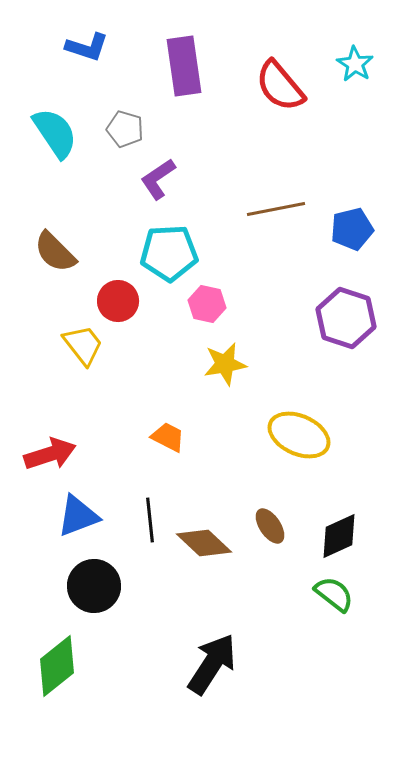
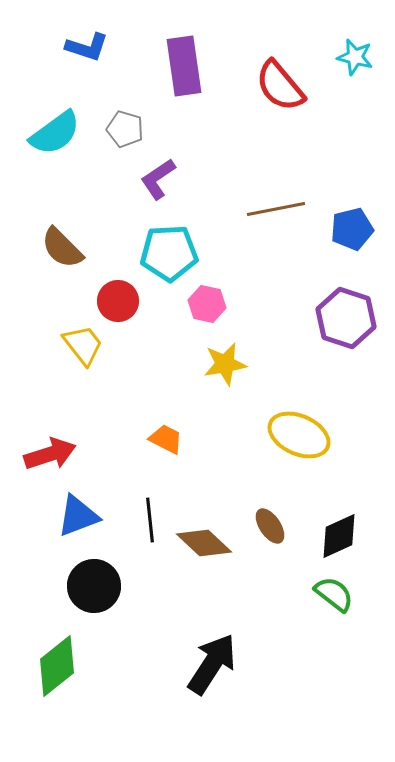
cyan star: moved 7 px up; rotated 18 degrees counterclockwise
cyan semicircle: rotated 88 degrees clockwise
brown semicircle: moved 7 px right, 4 px up
orange trapezoid: moved 2 px left, 2 px down
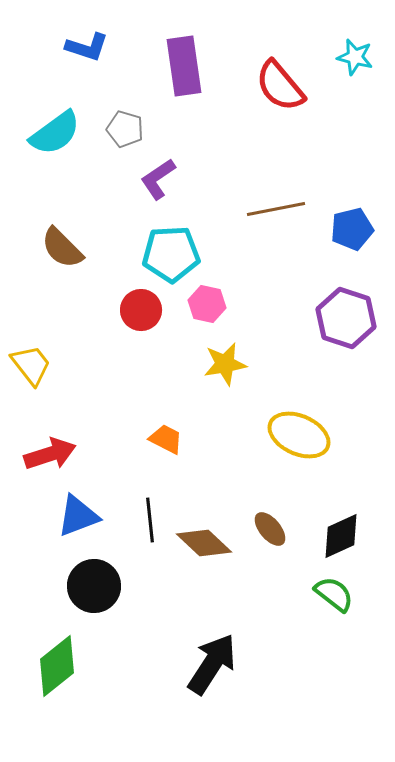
cyan pentagon: moved 2 px right, 1 px down
red circle: moved 23 px right, 9 px down
yellow trapezoid: moved 52 px left, 20 px down
brown ellipse: moved 3 px down; rotated 6 degrees counterclockwise
black diamond: moved 2 px right
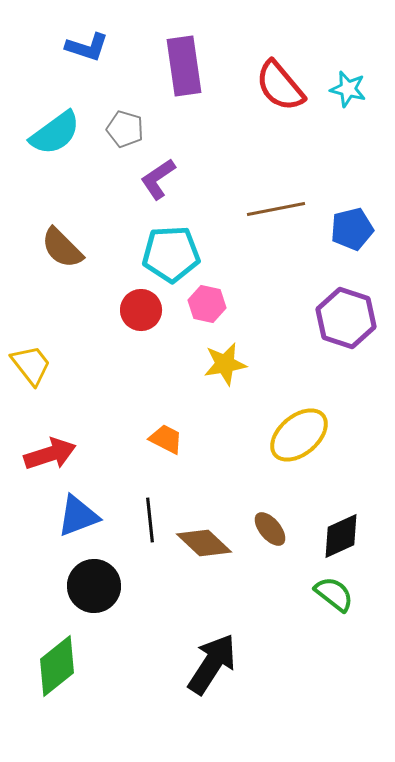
cyan star: moved 7 px left, 32 px down
yellow ellipse: rotated 64 degrees counterclockwise
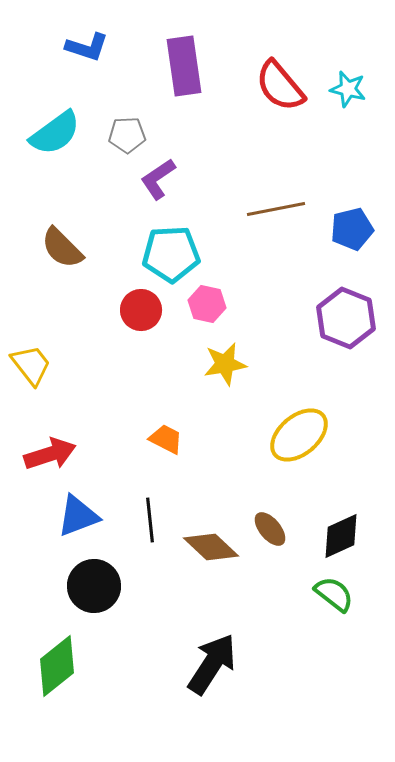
gray pentagon: moved 2 px right, 6 px down; rotated 18 degrees counterclockwise
purple hexagon: rotated 4 degrees clockwise
brown diamond: moved 7 px right, 4 px down
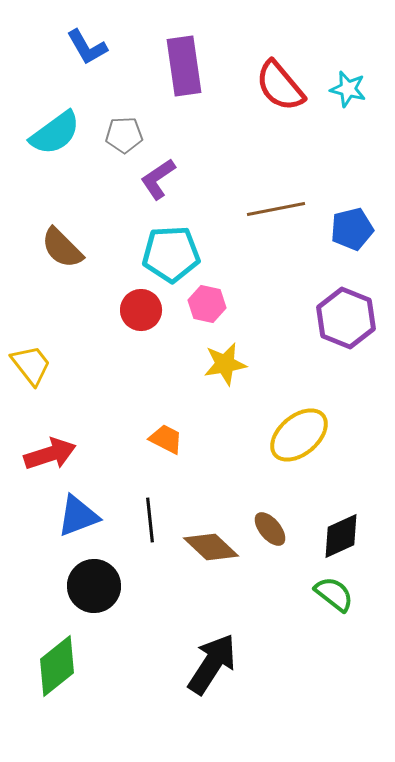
blue L-shape: rotated 42 degrees clockwise
gray pentagon: moved 3 px left
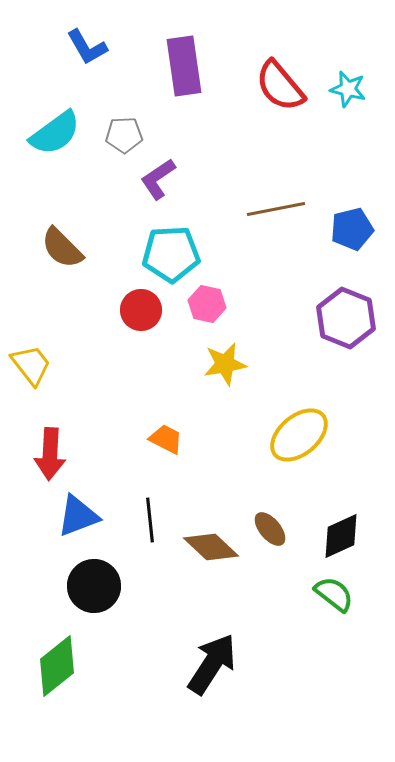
red arrow: rotated 111 degrees clockwise
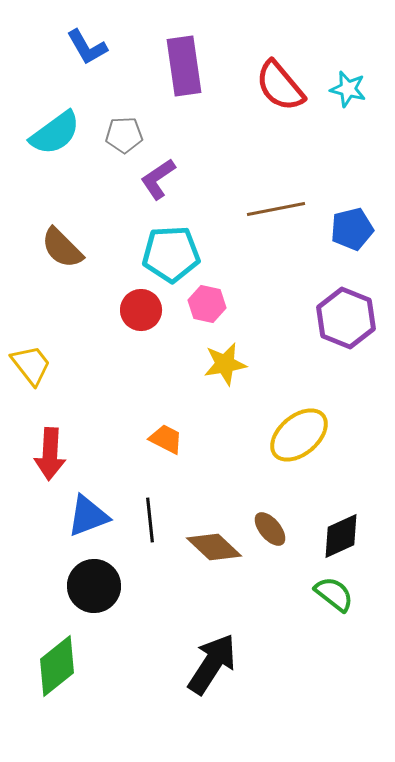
blue triangle: moved 10 px right
brown diamond: moved 3 px right
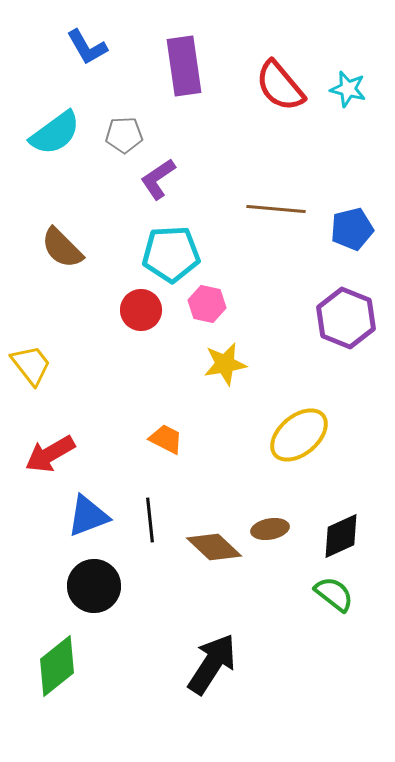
brown line: rotated 16 degrees clockwise
red arrow: rotated 57 degrees clockwise
brown ellipse: rotated 60 degrees counterclockwise
